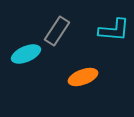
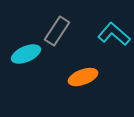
cyan L-shape: moved 4 px down; rotated 144 degrees counterclockwise
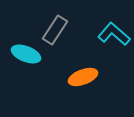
gray rectangle: moved 2 px left, 1 px up
cyan ellipse: rotated 44 degrees clockwise
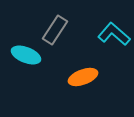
cyan ellipse: moved 1 px down
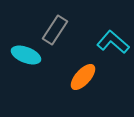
cyan L-shape: moved 1 px left, 8 px down
orange ellipse: rotated 28 degrees counterclockwise
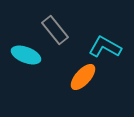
gray rectangle: rotated 72 degrees counterclockwise
cyan L-shape: moved 8 px left, 5 px down; rotated 12 degrees counterclockwise
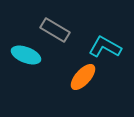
gray rectangle: rotated 20 degrees counterclockwise
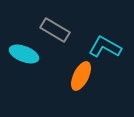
cyan ellipse: moved 2 px left, 1 px up
orange ellipse: moved 2 px left, 1 px up; rotated 16 degrees counterclockwise
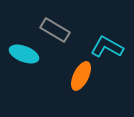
cyan L-shape: moved 2 px right
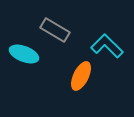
cyan L-shape: moved 1 px up; rotated 16 degrees clockwise
